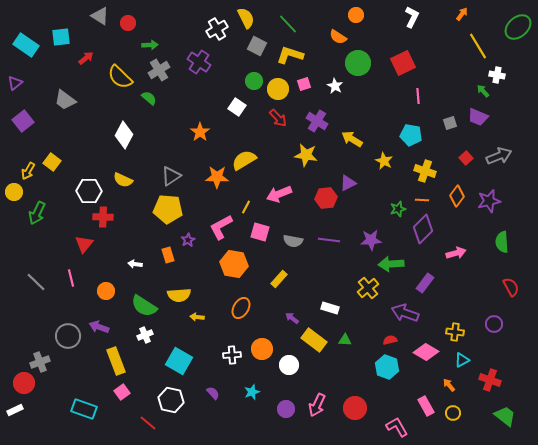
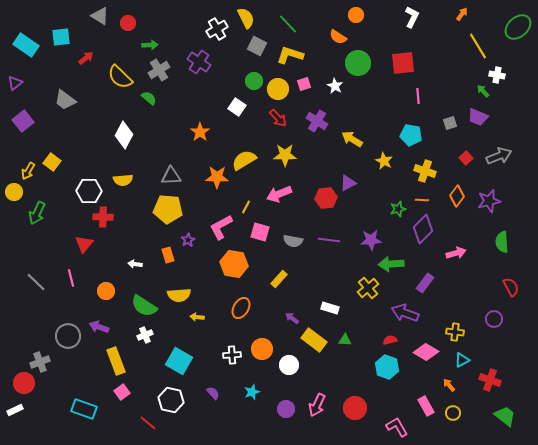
red square at (403, 63): rotated 20 degrees clockwise
yellow star at (306, 155): moved 21 px left; rotated 10 degrees counterclockwise
gray triangle at (171, 176): rotated 30 degrees clockwise
yellow semicircle at (123, 180): rotated 30 degrees counterclockwise
purple circle at (494, 324): moved 5 px up
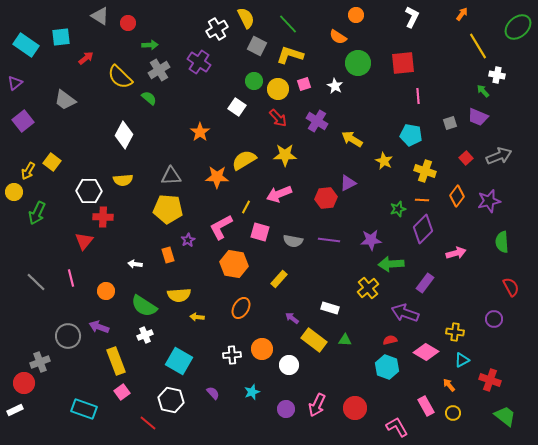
red triangle at (84, 244): moved 3 px up
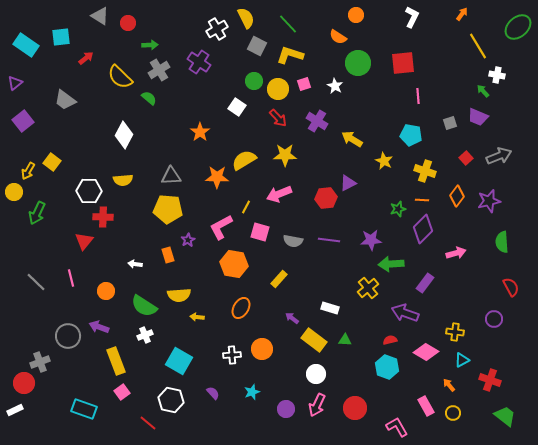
white circle at (289, 365): moved 27 px right, 9 px down
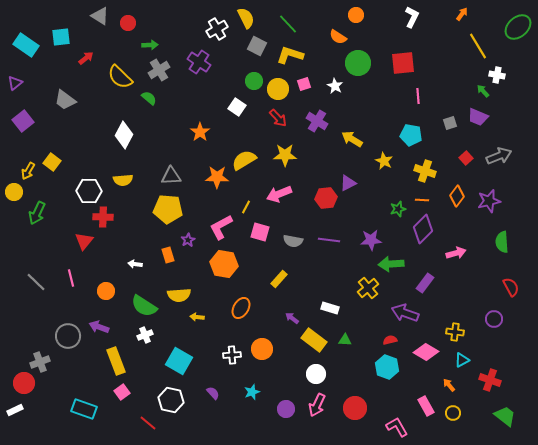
orange hexagon at (234, 264): moved 10 px left
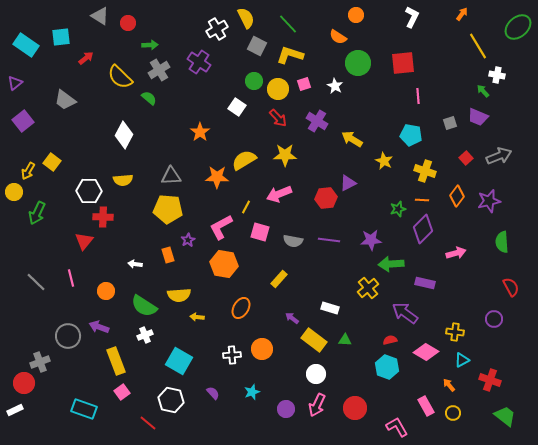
purple rectangle at (425, 283): rotated 66 degrees clockwise
purple arrow at (405, 313): rotated 16 degrees clockwise
